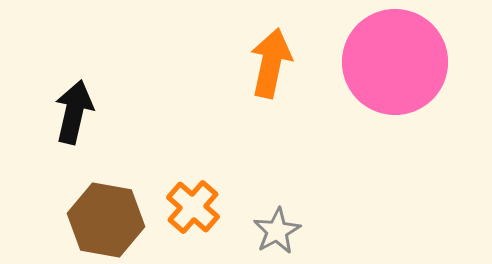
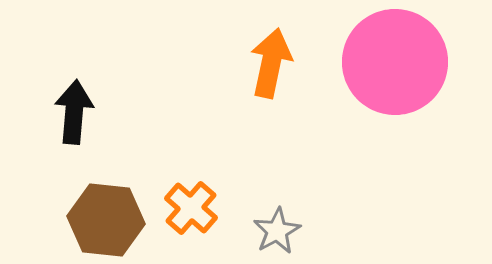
black arrow: rotated 8 degrees counterclockwise
orange cross: moved 2 px left, 1 px down
brown hexagon: rotated 4 degrees counterclockwise
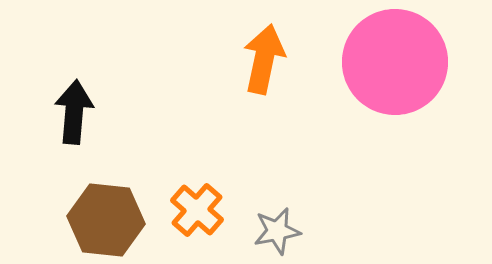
orange arrow: moved 7 px left, 4 px up
orange cross: moved 6 px right, 2 px down
gray star: rotated 18 degrees clockwise
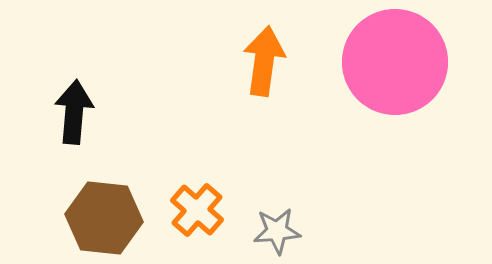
orange arrow: moved 2 px down; rotated 4 degrees counterclockwise
brown hexagon: moved 2 px left, 2 px up
gray star: rotated 6 degrees clockwise
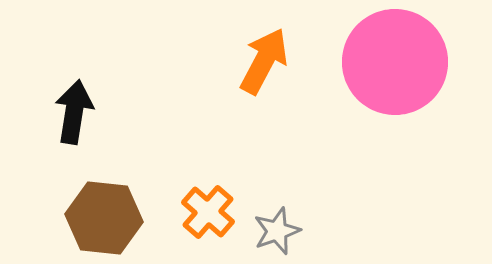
orange arrow: rotated 20 degrees clockwise
black arrow: rotated 4 degrees clockwise
orange cross: moved 11 px right, 2 px down
gray star: rotated 15 degrees counterclockwise
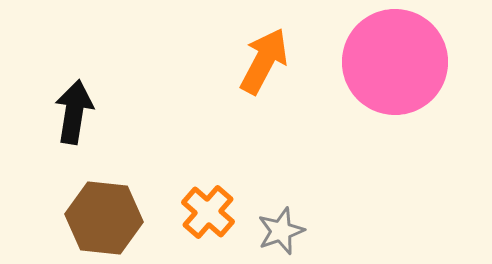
gray star: moved 4 px right
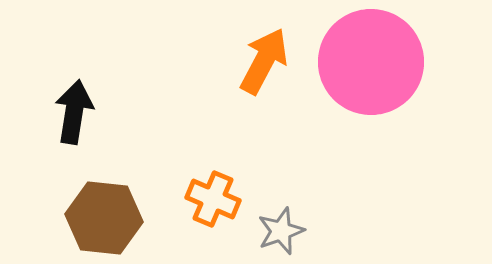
pink circle: moved 24 px left
orange cross: moved 5 px right, 13 px up; rotated 18 degrees counterclockwise
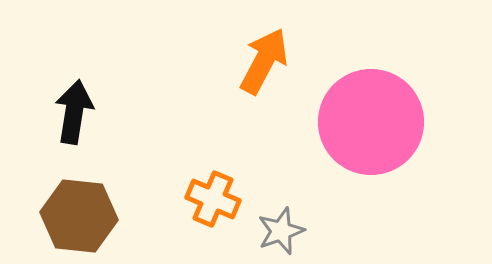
pink circle: moved 60 px down
brown hexagon: moved 25 px left, 2 px up
